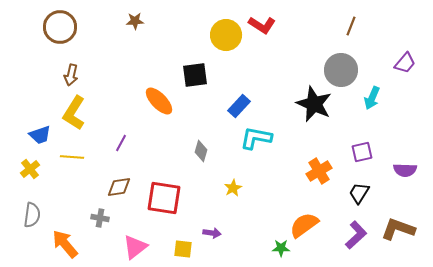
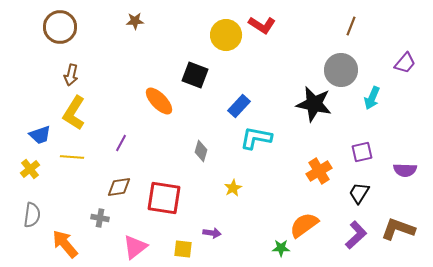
black square: rotated 28 degrees clockwise
black star: rotated 12 degrees counterclockwise
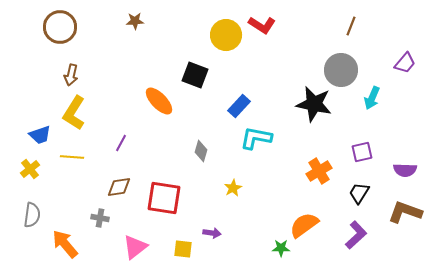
brown L-shape: moved 7 px right, 17 px up
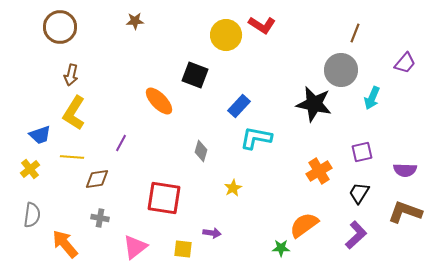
brown line: moved 4 px right, 7 px down
brown diamond: moved 22 px left, 8 px up
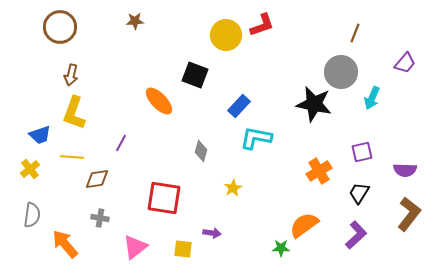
red L-shape: rotated 52 degrees counterclockwise
gray circle: moved 2 px down
yellow L-shape: rotated 12 degrees counterclockwise
brown L-shape: moved 4 px right, 2 px down; rotated 108 degrees clockwise
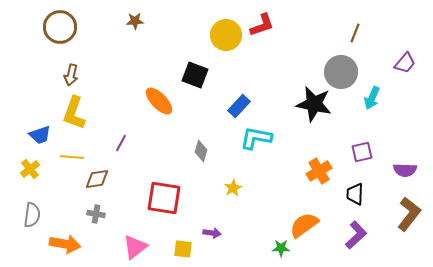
black trapezoid: moved 4 px left, 1 px down; rotated 30 degrees counterclockwise
gray cross: moved 4 px left, 4 px up
orange arrow: rotated 140 degrees clockwise
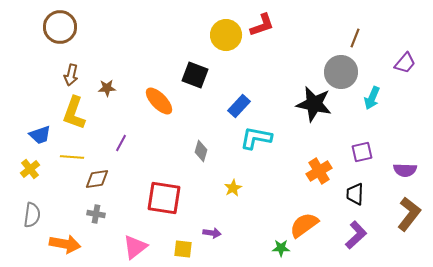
brown star: moved 28 px left, 67 px down
brown line: moved 5 px down
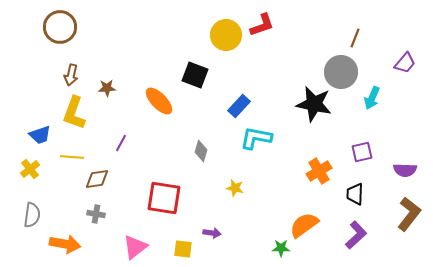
yellow star: moved 2 px right; rotated 30 degrees counterclockwise
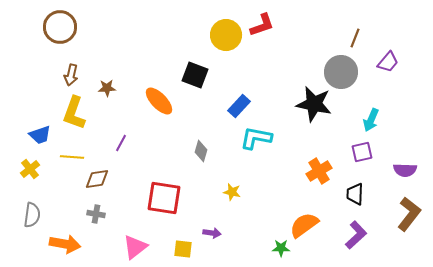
purple trapezoid: moved 17 px left, 1 px up
cyan arrow: moved 1 px left, 22 px down
yellow star: moved 3 px left, 4 px down
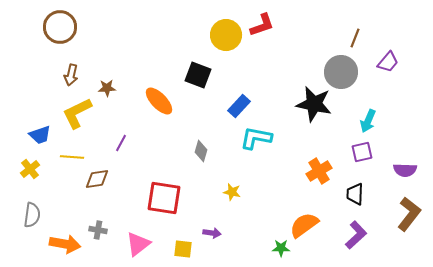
black square: moved 3 px right
yellow L-shape: moved 3 px right; rotated 44 degrees clockwise
cyan arrow: moved 3 px left, 1 px down
gray cross: moved 2 px right, 16 px down
pink triangle: moved 3 px right, 3 px up
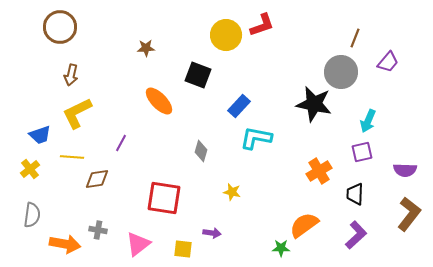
brown star: moved 39 px right, 40 px up
